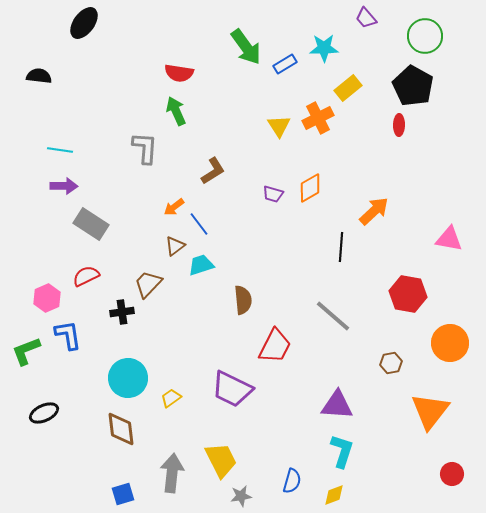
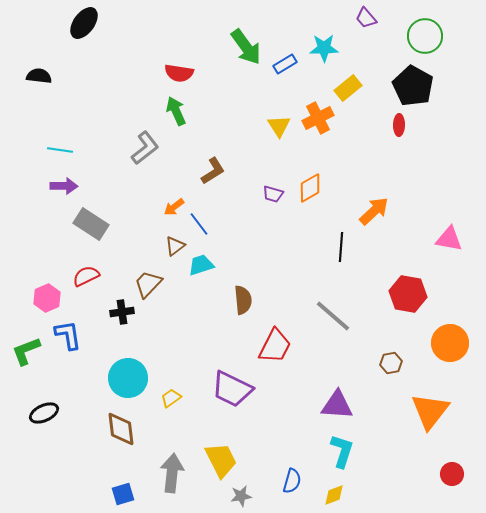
gray L-shape at (145, 148): rotated 48 degrees clockwise
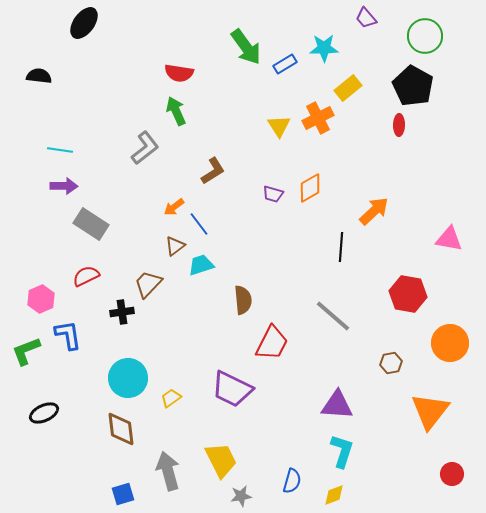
pink hexagon at (47, 298): moved 6 px left, 1 px down
red trapezoid at (275, 346): moved 3 px left, 3 px up
gray arrow at (172, 473): moved 4 px left, 2 px up; rotated 21 degrees counterclockwise
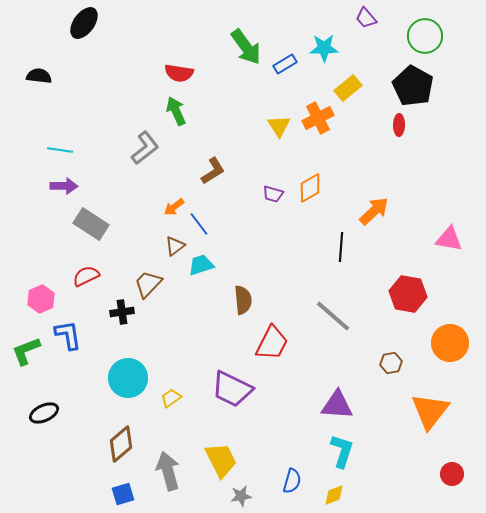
brown diamond at (121, 429): moved 15 px down; rotated 57 degrees clockwise
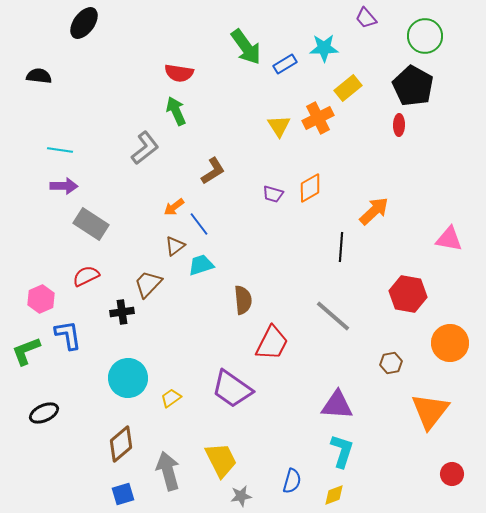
purple trapezoid at (232, 389): rotated 9 degrees clockwise
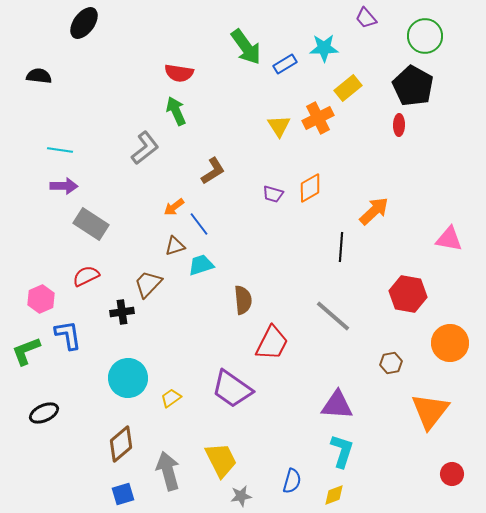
brown triangle at (175, 246): rotated 20 degrees clockwise
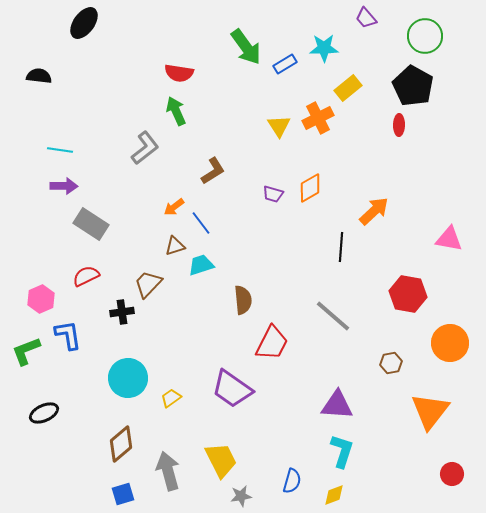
blue line at (199, 224): moved 2 px right, 1 px up
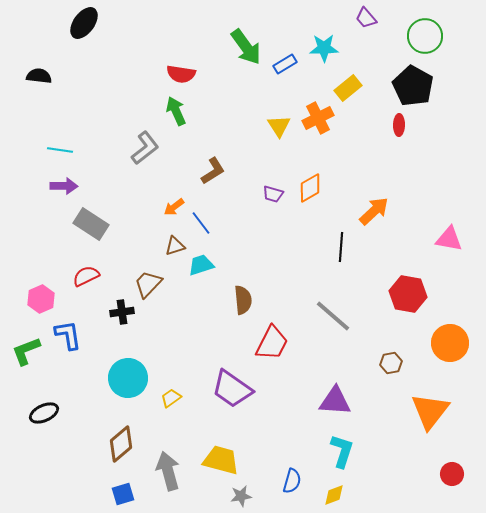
red semicircle at (179, 73): moved 2 px right, 1 px down
purple triangle at (337, 405): moved 2 px left, 4 px up
yellow trapezoid at (221, 460): rotated 48 degrees counterclockwise
